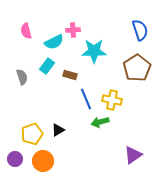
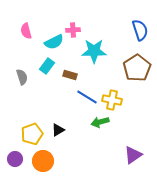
blue line: moved 1 px right, 2 px up; rotated 35 degrees counterclockwise
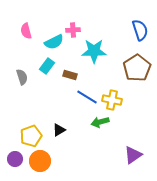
black triangle: moved 1 px right
yellow pentagon: moved 1 px left, 2 px down
orange circle: moved 3 px left
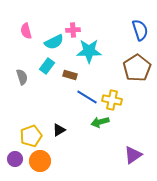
cyan star: moved 5 px left
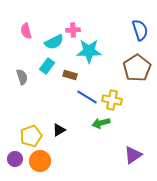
green arrow: moved 1 px right, 1 px down
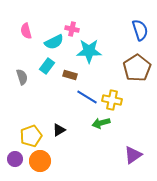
pink cross: moved 1 px left, 1 px up; rotated 16 degrees clockwise
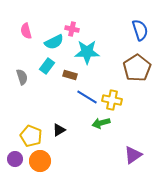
cyan star: moved 2 px left, 1 px down
yellow pentagon: rotated 30 degrees counterclockwise
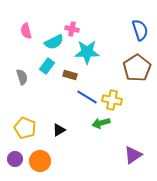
yellow pentagon: moved 6 px left, 8 px up
